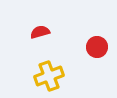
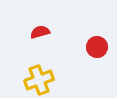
yellow cross: moved 10 px left, 4 px down
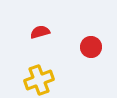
red circle: moved 6 px left
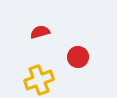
red circle: moved 13 px left, 10 px down
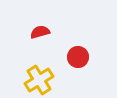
yellow cross: rotated 12 degrees counterclockwise
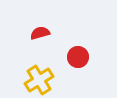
red semicircle: moved 1 px down
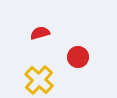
yellow cross: rotated 16 degrees counterclockwise
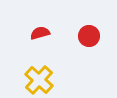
red circle: moved 11 px right, 21 px up
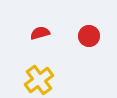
yellow cross: rotated 12 degrees clockwise
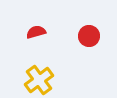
red semicircle: moved 4 px left, 1 px up
